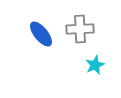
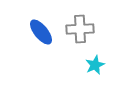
blue ellipse: moved 2 px up
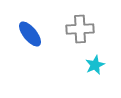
blue ellipse: moved 11 px left, 2 px down
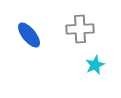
blue ellipse: moved 1 px left, 1 px down
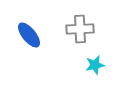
cyan star: rotated 12 degrees clockwise
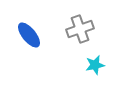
gray cross: rotated 16 degrees counterclockwise
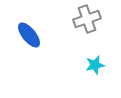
gray cross: moved 7 px right, 10 px up
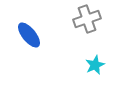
cyan star: rotated 12 degrees counterclockwise
